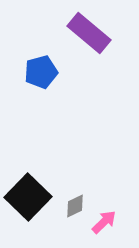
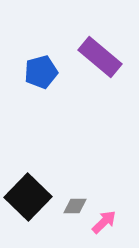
purple rectangle: moved 11 px right, 24 px down
gray diamond: rotated 25 degrees clockwise
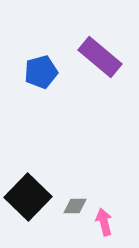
pink arrow: rotated 60 degrees counterclockwise
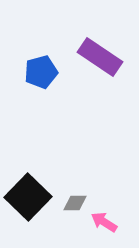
purple rectangle: rotated 6 degrees counterclockwise
gray diamond: moved 3 px up
pink arrow: rotated 44 degrees counterclockwise
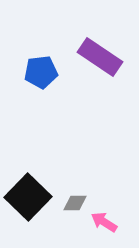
blue pentagon: rotated 8 degrees clockwise
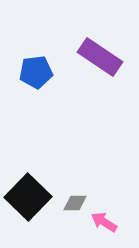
blue pentagon: moved 5 px left
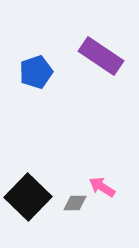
purple rectangle: moved 1 px right, 1 px up
blue pentagon: rotated 12 degrees counterclockwise
pink arrow: moved 2 px left, 35 px up
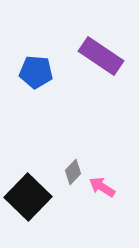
blue pentagon: rotated 24 degrees clockwise
gray diamond: moved 2 px left, 31 px up; rotated 45 degrees counterclockwise
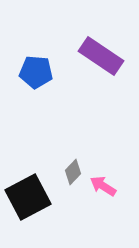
pink arrow: moved 1 px right, 1 px up
black square: rotated 18 degrees clockwise
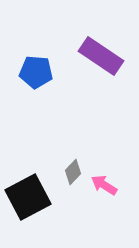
pink arrow: moved 1 px right, 1 px up
